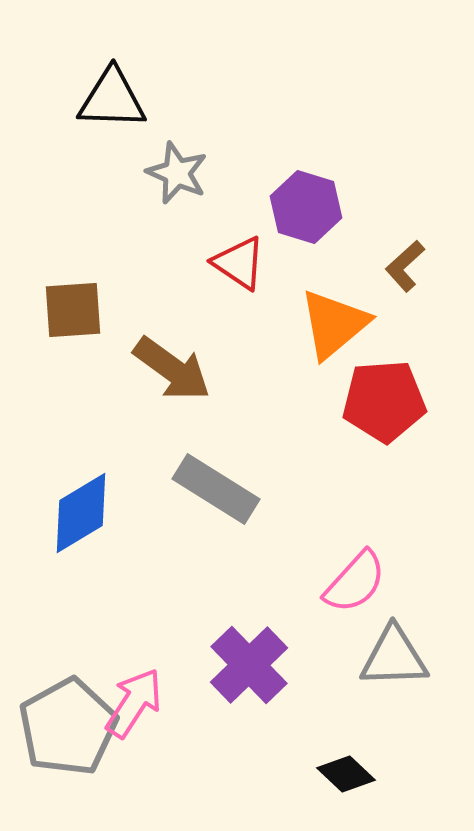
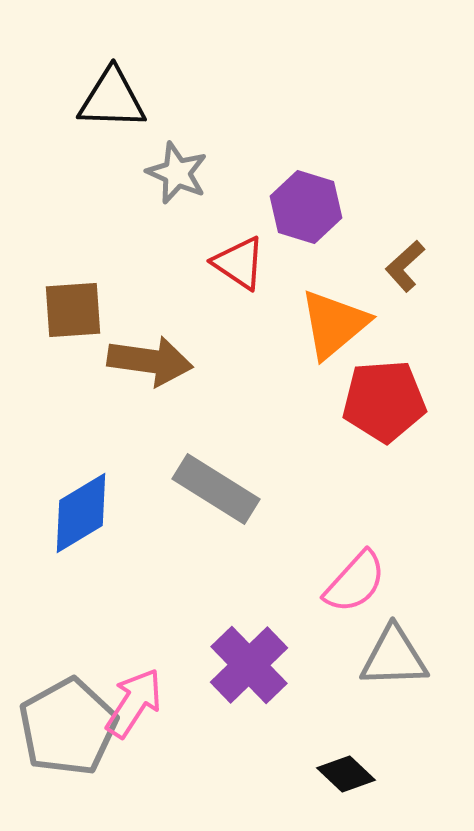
brown arrow: moved 22 px left, 8 px up; rotated 28 degrees counterclockwise
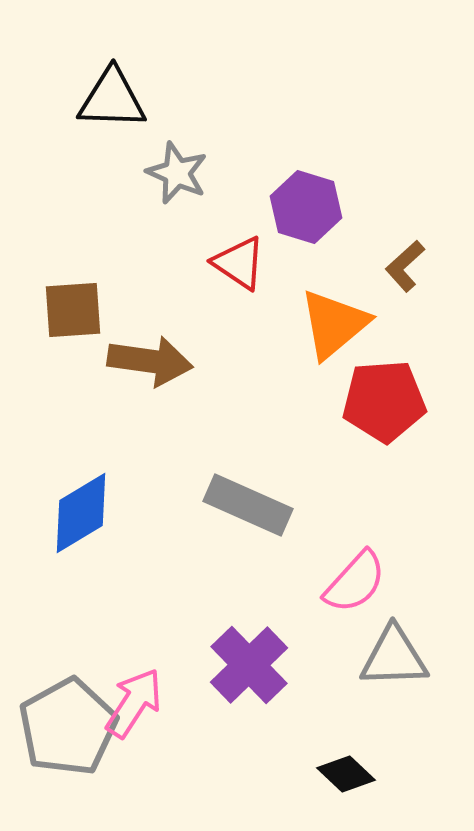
gray rectangle: moved 32 px right, 16 px down; rotated 8 degrees counterclockwise
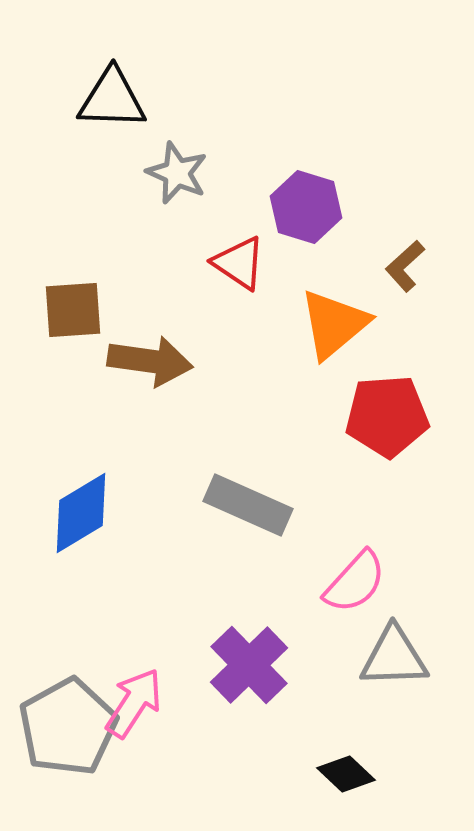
red pentagon: moved 3 px right, 15 px down
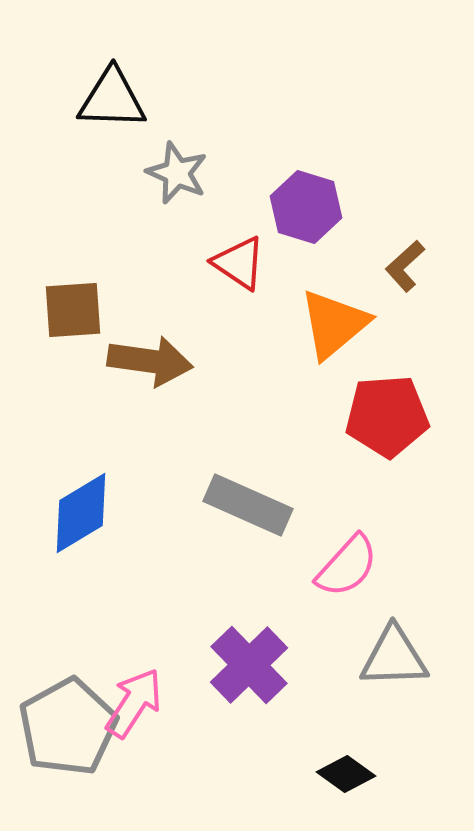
pink semicircle: moved 8 px left, 16 px up
black diamond: rotated 8 degrees counterclockwise
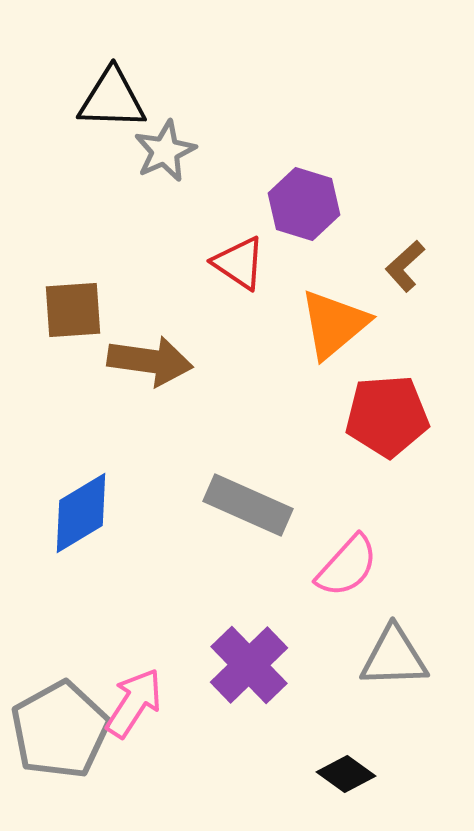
gray star: moved 12 px left, 22 px up; rotated 24 degrees clockwise
purple hexagon: moved 2 px left, 3 px up
gray pentagon: moved 8 px left, 3 px down
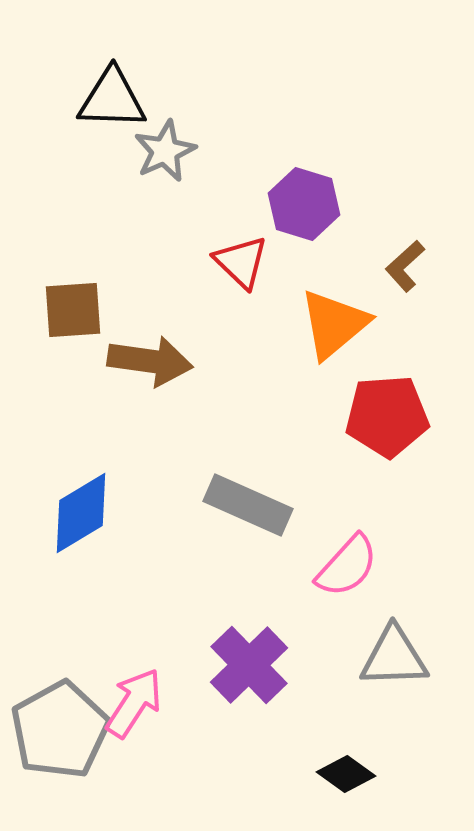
red triangle: moved 2 px right, 1 px up; rotated 10 degrees clockwise
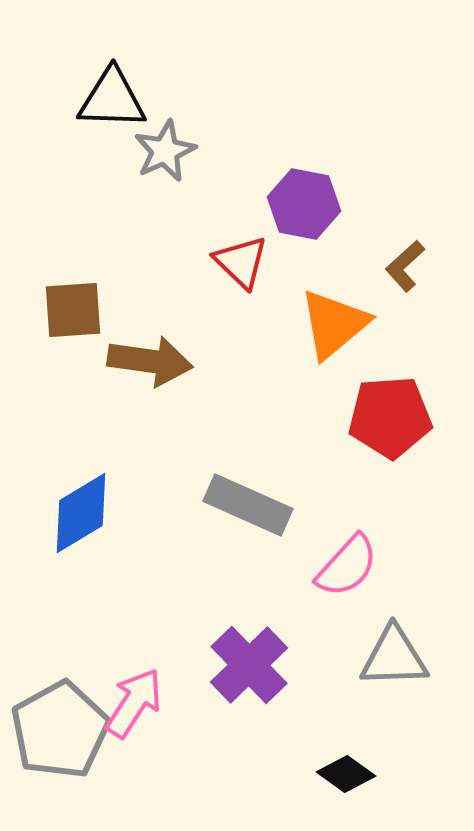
purple hexagon: rotated 6 degrees counterclockwise
red pentagon: moved 3 px right, 1 px down
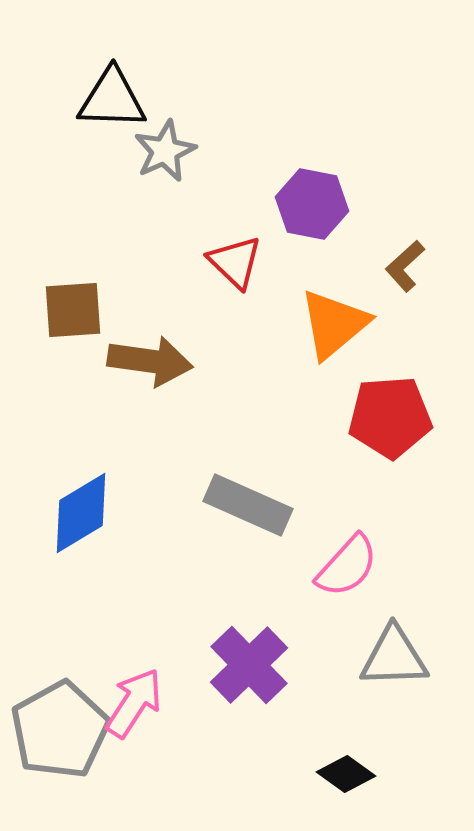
purple hexagon: moved 8 px right
red triangle: moved 6 px left
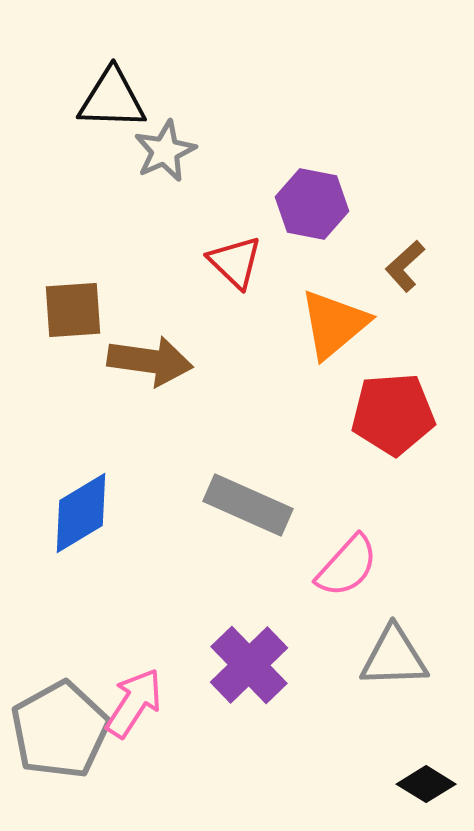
red pentagon: moved 3 px right, 3 px up
black diamond: moved 80 px right, 10 px down; rotated 4 degrees counterclockwise
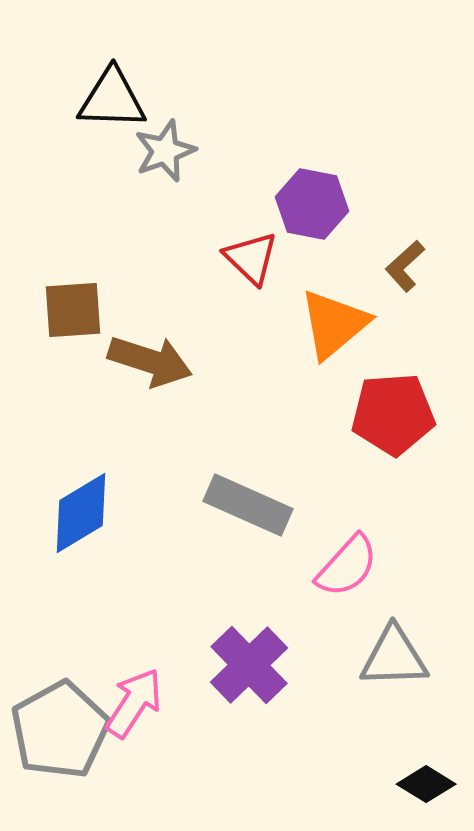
gray star: rotated 4 degrees clockwise
red triangle: moved 16 px right, 4 px up
brown arrow: rotated 10 degrees clockwise
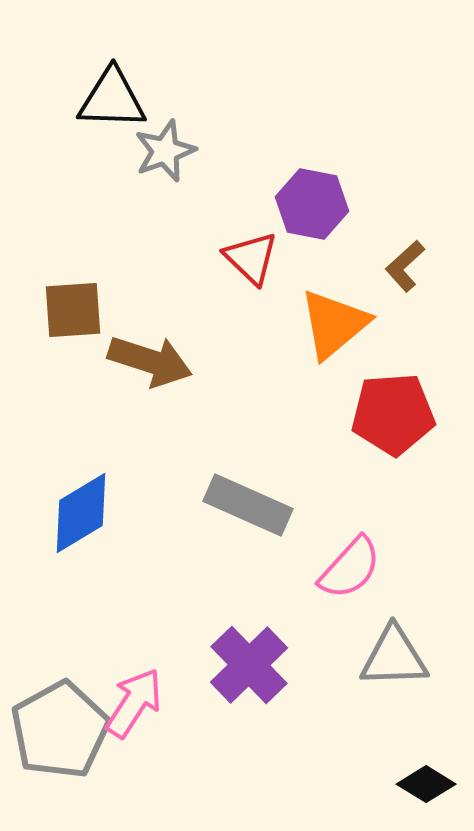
pink semicircle: moved 3 px right, 2 px down
